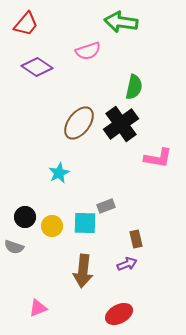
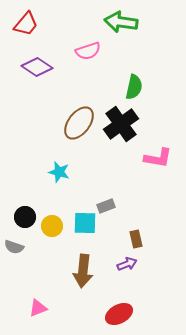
cyan star: moved 1 px up; rotated 30 degrees counterclockwise
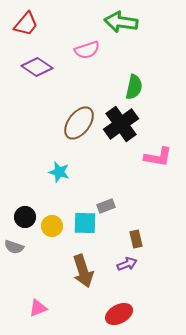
pink semicircle: moved 1 px left, 1 px up
pink L-shape: moved 1 px up
brown arrow: rotated 24 degrees counterclockwise
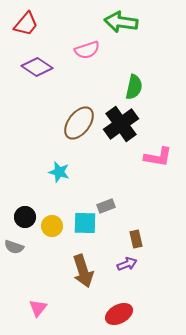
pink triangle: rotated 30 degrees counterclockwise
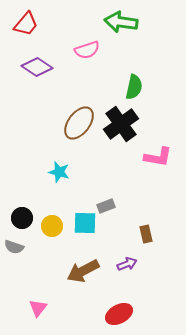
black circle: moved 3 px left, 1 px down
brown rectangle: moved 10 px right, 5 px up
brown arrow: rotated 80 degrees clockwise
